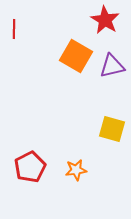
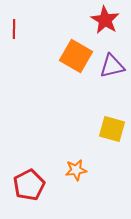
red pentagon: moved 1 px left, 18 px down
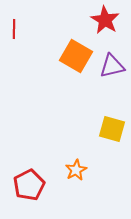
orange star: rotated 20 degrees counterclockwise
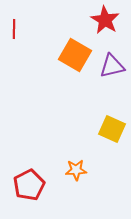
orange square: moved 1 px left, 1 px up
yellow square: rotated 8 degrees clockwise
orange star: rotated 25 degrees clockwise
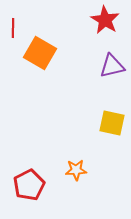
red line: moved 1 px left, 1 px up
orange square: moved 35 px left, 2 px up
yellow square: moved 6 px up; rotated 12 degrees counterclockwise
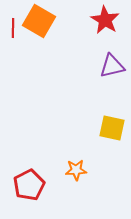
orange square: moved 1 px left, 32 px up
yellow square: moved 5 px down
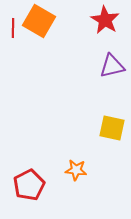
orange star: rotated 10 degrees clockwise
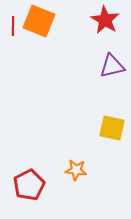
orange square: rotated 8 degrees counterclockwise
red line: moved 2 px up
